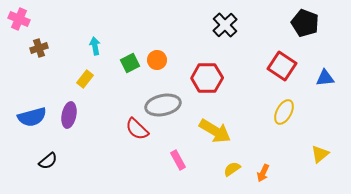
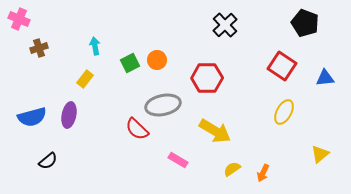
pink rectangle: rotated 30 degrees counterclockwise
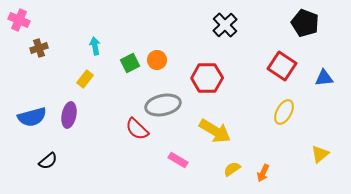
pink cross: moved 1 px down
blue triangle: moved 1 px left
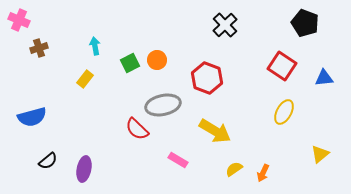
red hexagon: rotated 20 degrees clockwise
purple ellipse: moved 15 px right, 54 px down
yellow semicircle: moved 2 px right
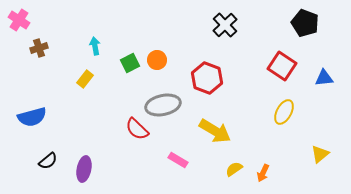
pink cross: rotated 10 degrees clockwise
